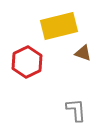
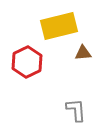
brown triangle: rotated 24 degrees counterclockwise
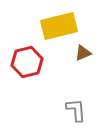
brown triangle: rotated 18 degrees counterclockwise
red hexagon: rotated 12 degrees clockwise
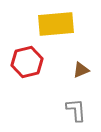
yellow rectangle: moved 3 px left, 2 px up; rotated 9 degrees clockwise
brown triangle: moved 2 px left, 17 px down
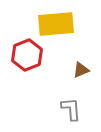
red hexagon: moved 7 px up; rotated 8 degrees counterclockwise
gray L-shape: moved 5 px left, 1 px up
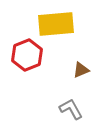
gray L-shape: rotated 25 degrees counterclockwise
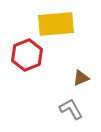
brown triangle: moved 8 px down
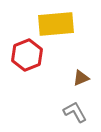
gray L-shape: moved 4 px right, 3 px down
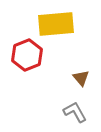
brown triangle: rotated 48 degrees counterclockwise
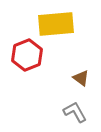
brown triangle: rotated 12 degrees counterclockwise
